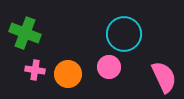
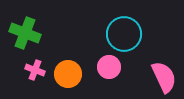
pink cross: rotated 12 degrees clockwise
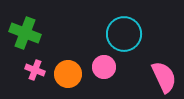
pink circle: moved 5 px left
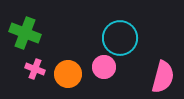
cyan circle: moved 4 px left, 4 px down
pink cross: moved 1 px up
pink semicircle: moved 1 px left; rotated 40 degrees clockwise
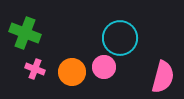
orange circle: moved 4 px right, 2 px up
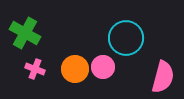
green cross: rotated 8 degrees clockwise
cyan circle: moved 6 px right
pink circle: moved 1 px left
orange circle: moved 3 px right, 3 px up
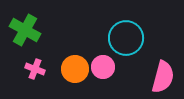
green cross: moved 3 px up
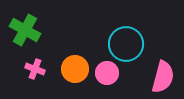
cyan circle: moved 6 px down
pink circle: moved 4 px right, 6 px down
